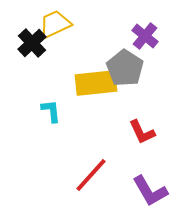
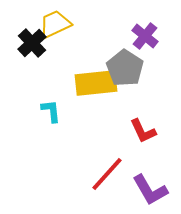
red L-shape: moved 1 px right, 1 px up
red line: moved 16 px right, 1 px up
purple L-shape: moved 1 px up
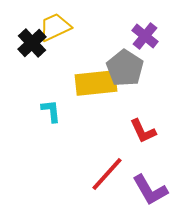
yellow trapezoid: moved 3 px down
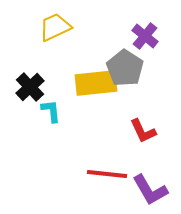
black cross: moved 2 px left, 44 px down
red line: rotated 54 degrees clockwise
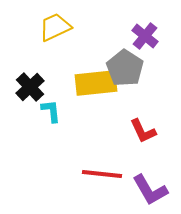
red line: moved 5 px left
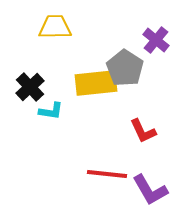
yellow trapezoid: rotated 24 degrees clockwise
purple cross: moved 11 px right, 4 px down
cyan L-shape: rotated 105 degrees clockwise
red line: moved 5 px right
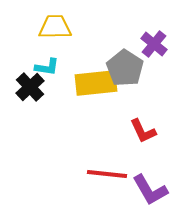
purple cross: moved 2 px left, 4 px down
cyan L-shape: moved 4 px left, 44 px up
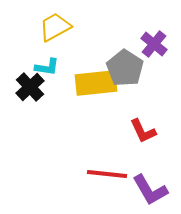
yellow trapezoid: rotated 28 degrees counterclockwise
